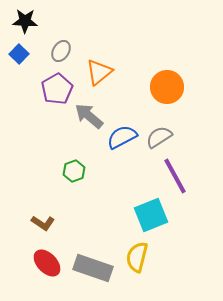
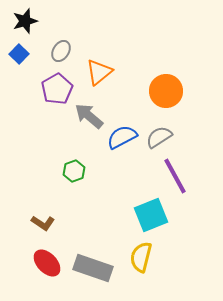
black star: rotated 20 degrees counterclockwise
orange circle: moved 1 px left, 4 px down
yellow semicircle: moved 4 px right
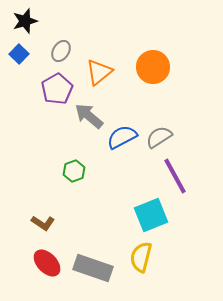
orange circle: moved 13 px left, 24 px up
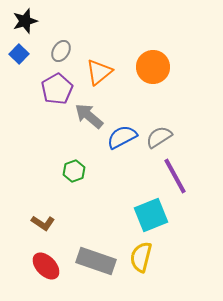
red ellipse: moved 1 px left, 3 px down
gray rectangle: moved 3 px right, 7 px up
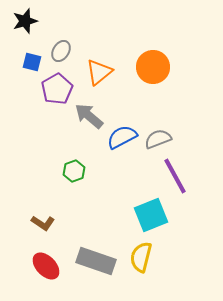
blue square: moved 13 px right, 8 px down; rotated 30 degrees counterclockwise
gray semicircle: moved 1 px left, 2 px down; rotated 12 degrees clockwise
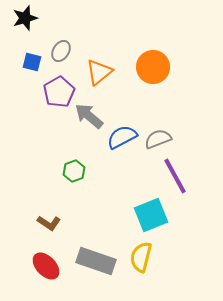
black star: moved 3 px up
purple pentagon: moved 2 px right, 3 px down
brown L-shape: moved 6 px right
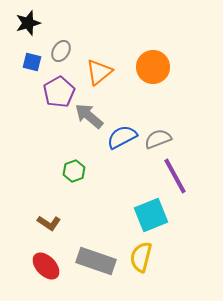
black star: moved 3 px right, 5 px down
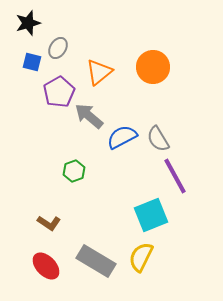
gray ellipse: moved 3 px left, 3 px up
gray semicircle: rotated 100 degrees counterclockwise
yellow semicircle: rotated 12 degrees clockwise
gray rectangle: rotated 12 degrees clockwise
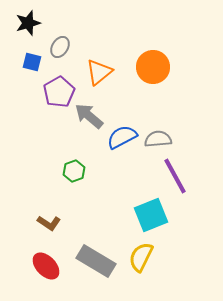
gray ellipse: moved 2 px right, 1 px up
gray semicircle: rotated 116 degrees clockwise
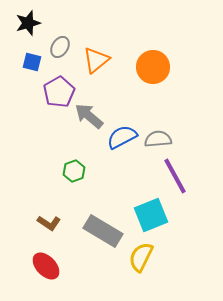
orange triangle: moved 3 px left, 12 px up
gray rectangle: moved 7 px right, 30 px up
